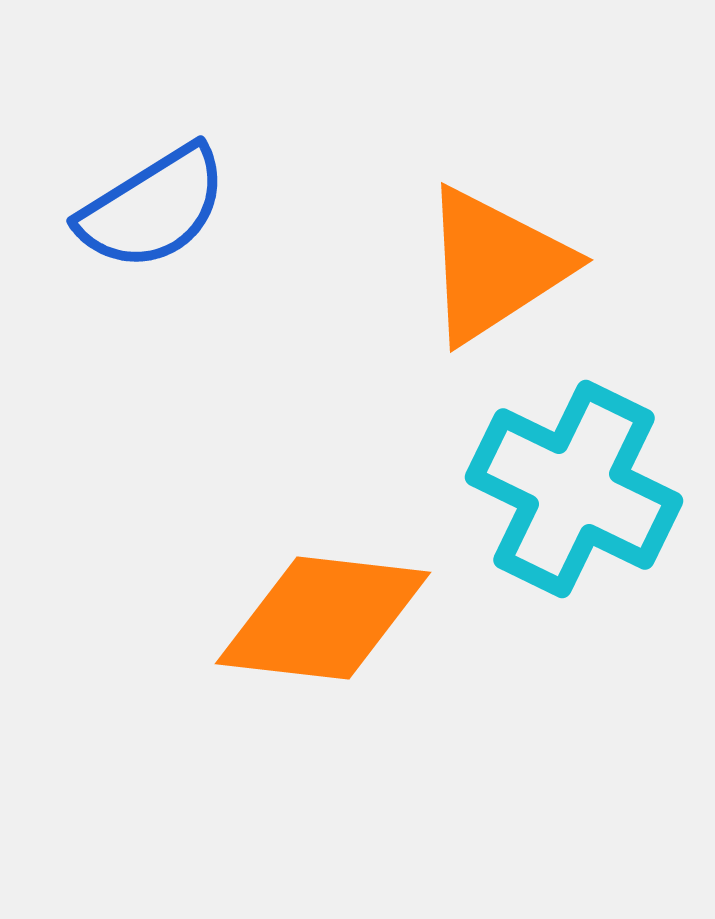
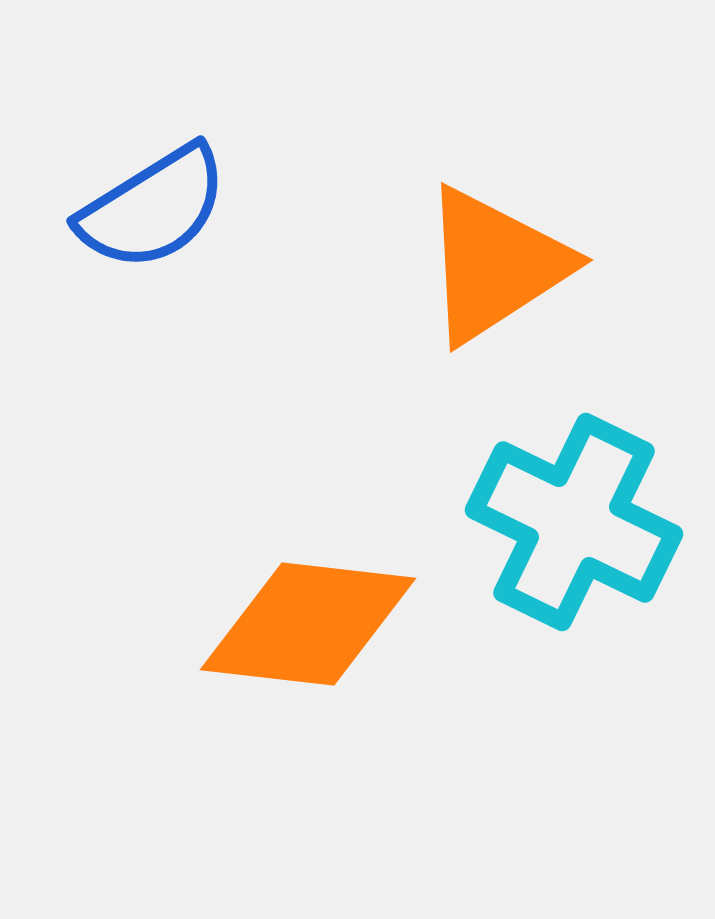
cyan cross: moved 33 px down
orange diamond: moved 15 px left, 6 px down
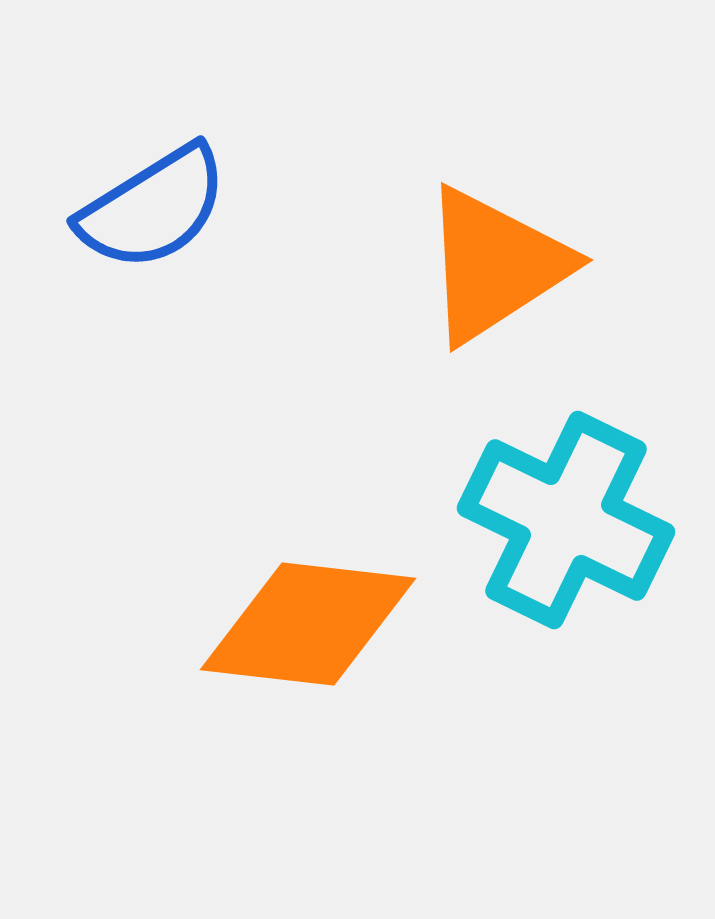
cyan cross: moved 8 px left, 2 px up
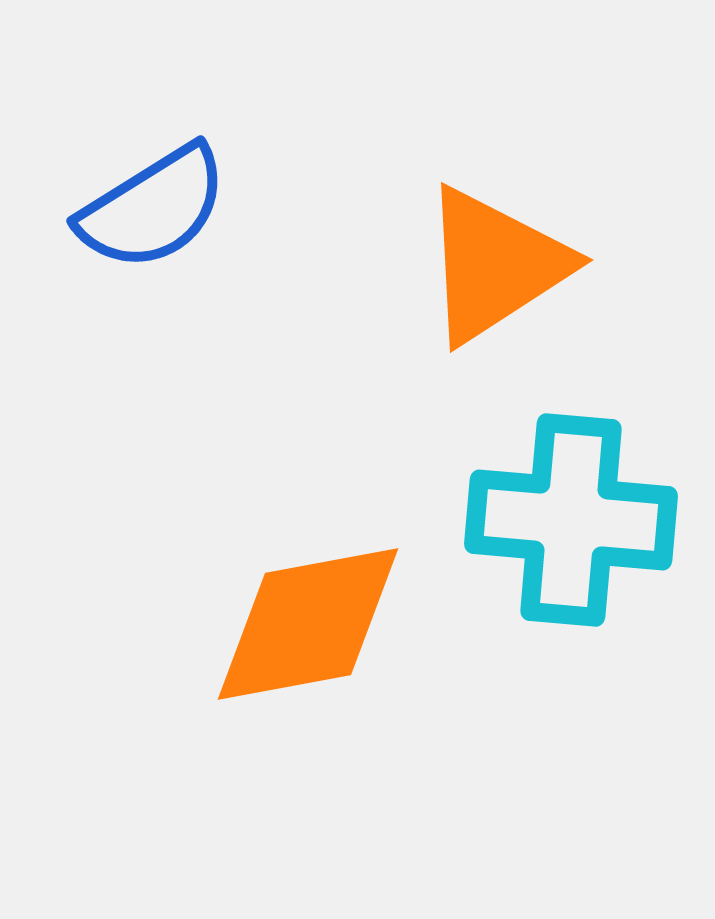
cyan cross: moved 5 px right; rotated 21 degrees counterclockwise
orange diamond: rotated 17 degrees counterclockwise
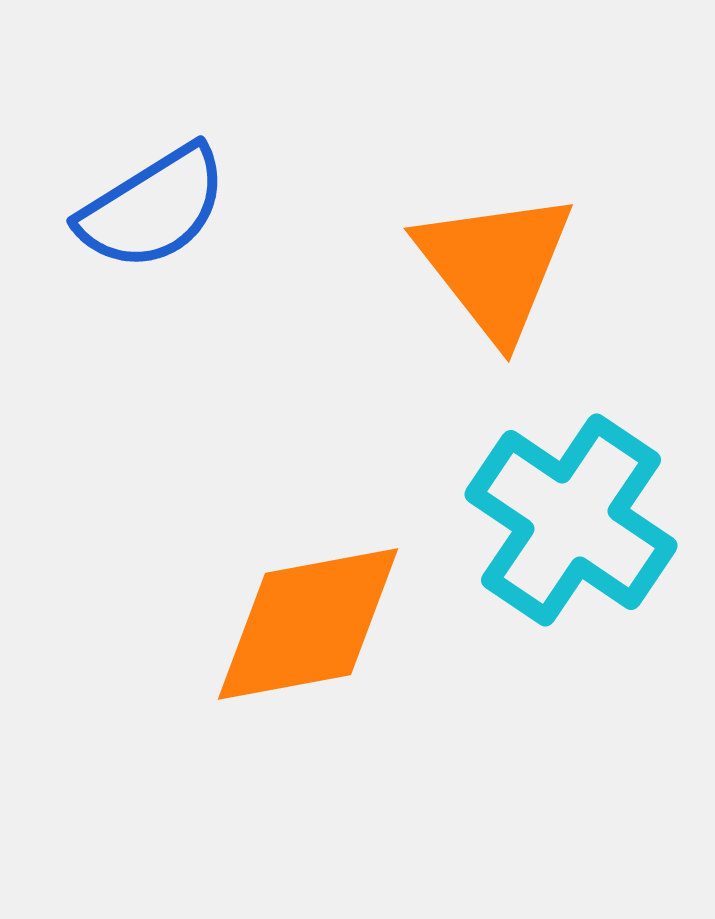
orange triangle: rotated 35 degrees counterclockwise
cyan cross: rotated 29 degrees clockwise
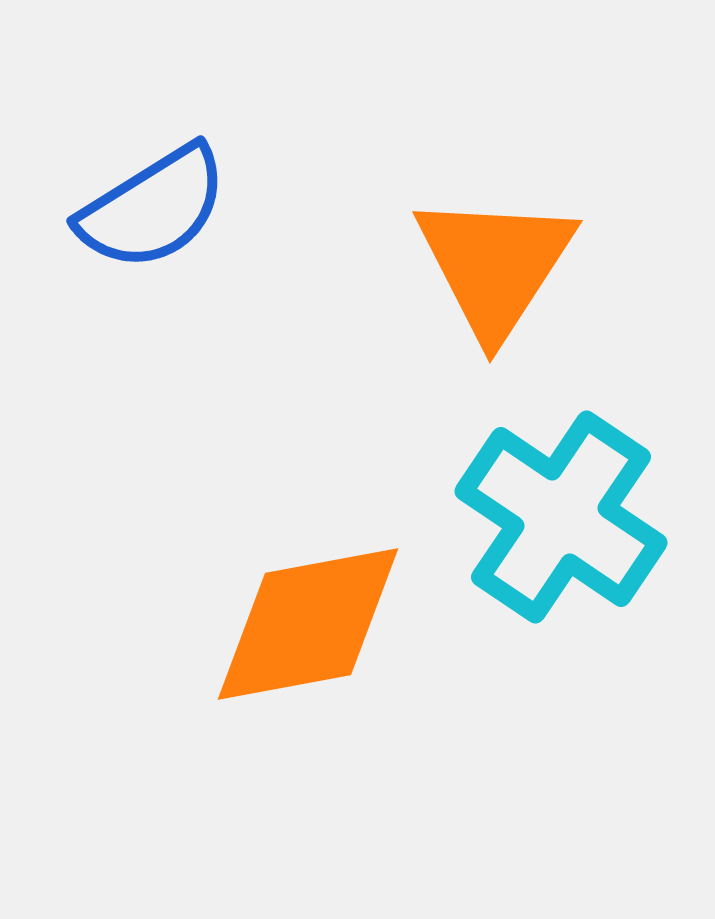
orange triangle: rotated 11 degrees clockwise
cyan cross: moved 10 px left, 3 px up
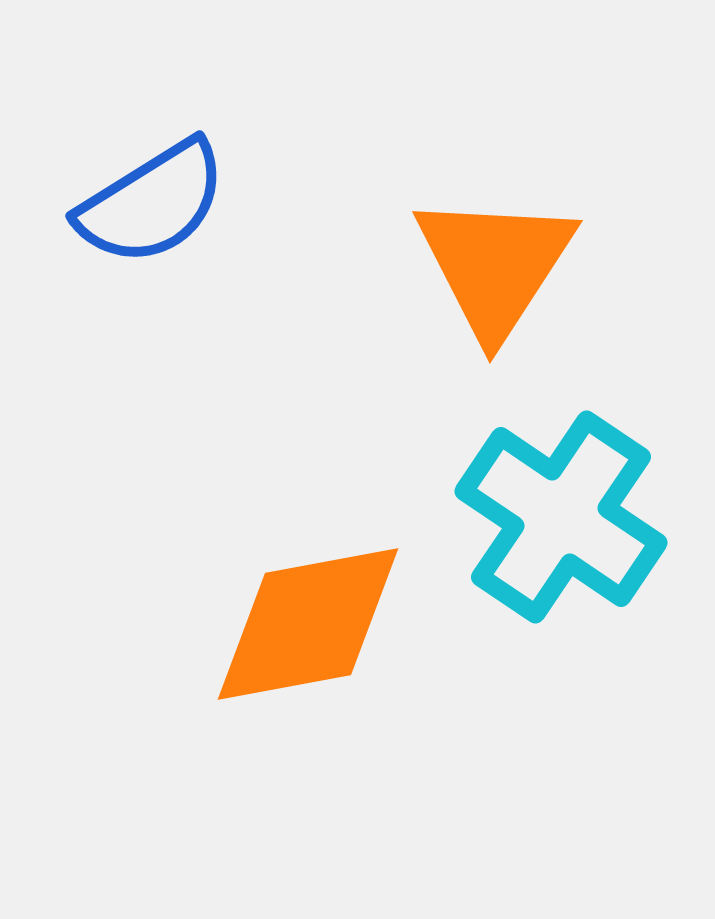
blue semicircle: moved 1 px left, 5 px up
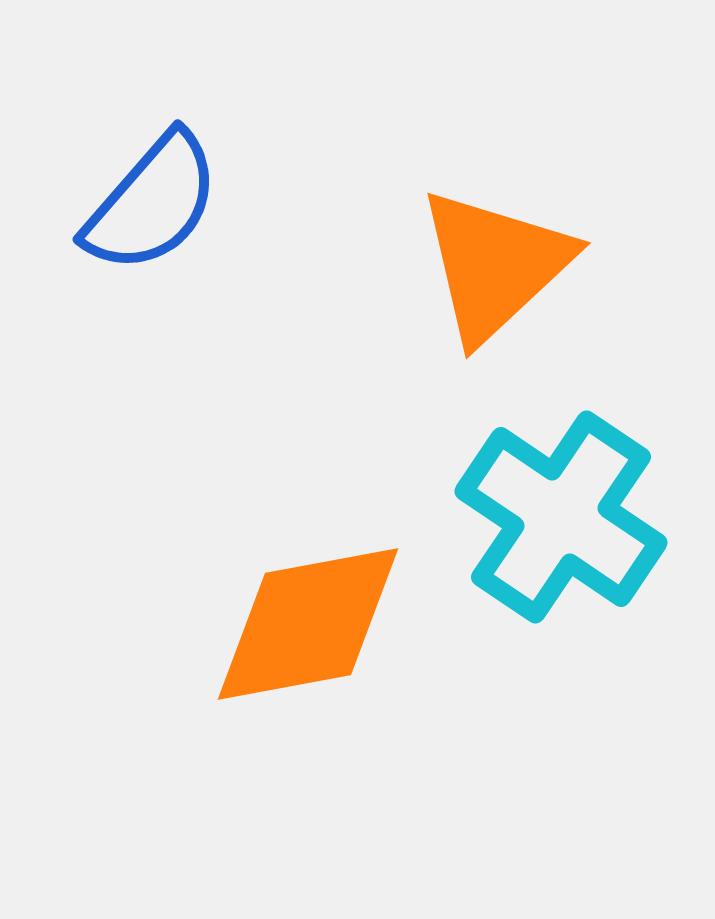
blue semicircle: rotated 17 degrees counterclockwise
orange triangle: rotated 14 degrees clockwise
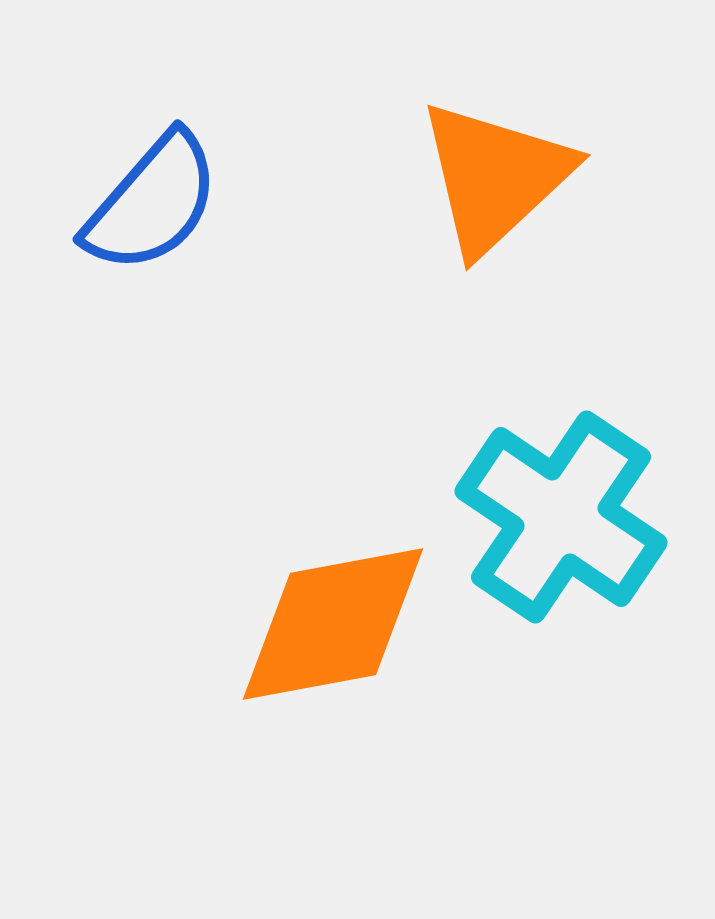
orange triangle: moved 88 px up
orange diamond: moved 25 px right
